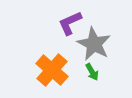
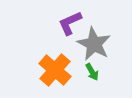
orange cross: moved 3 px right
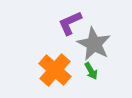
green arrow: moved 1 px left, 1 px up
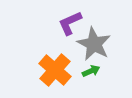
green arrow: rotated 84 degrees counterclockwise
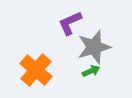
gray star: moved 3 px down; rotated 28 degrees clockwise
orange cross: moved 19 px left
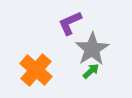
gray star: moved 2 px left, 2 px down; rotated 16 degrees counterclockwise
green arrow: rotated 18 degrees counterclockwise
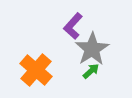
purple L-shape: moved 3 px right, 3 px down; rotated 24 degrees counterclockwise
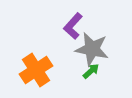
gray star: rotated 28 degrees counterclockwise
orange cross: rotated 16 degrees clockwise
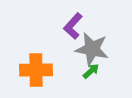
orange cross: rotated 32 degrees clockwise
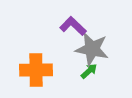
purple L-shape: rotated 92 degrees clockwise
green arrow: moved 2 px left
